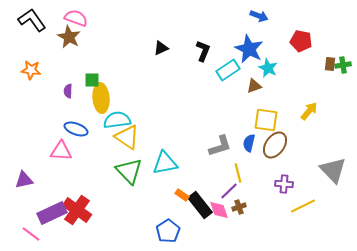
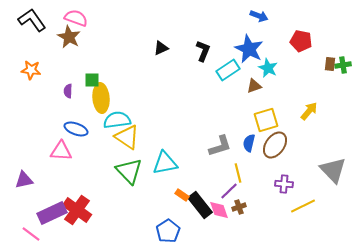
yellow square at (266, 120): rotated 25 degrees counterclockwise
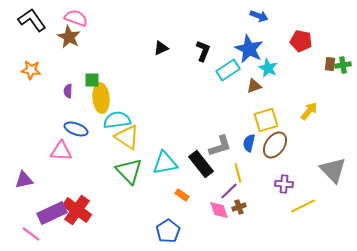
black rectangle at (200, 205): moved 1 px right, 41 px up
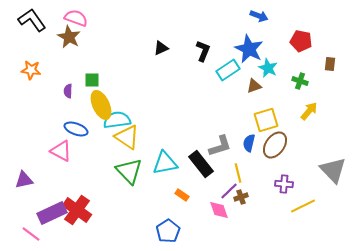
green cross at (343, 65): moved 43 px left, 16 px down; rotated 28 degrees clockwise
yellow ellipse at (101, 98): moved 7 px down; rotated 20 degrees counterclockwise
pink triangle at (61, 151): rotated 25 degrees clockwise
brown cross at (239, 207): moved 2 px right, 10 px up
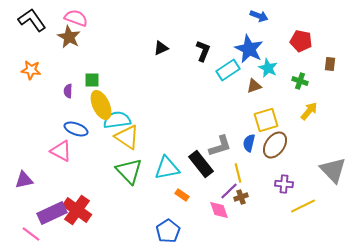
cyan triangle at (165, 163): moved 2 px right, 5 px down
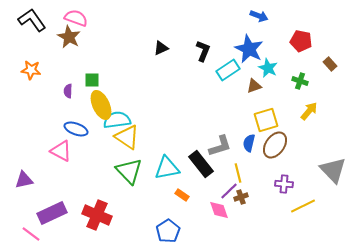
brown rectangle at (330, 64): rotated 48 degrees counterclockwise
red cross at (77, 210): moved 20 px right, 5 px down; rotated 12 degrees counterclockwise
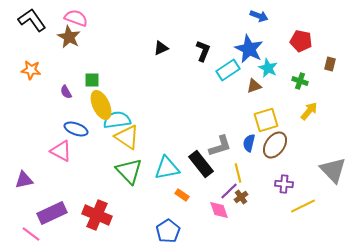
brown rectangle at (330, 64): rotated 56 degrees clockwise
purple semicircle at (68, 91): moved 2 px left, 1 px down; rotated 32 degrees counterclockwise
brown cross at (241, 197): rotated 16 degrees counterclockwise
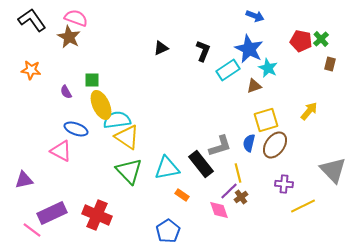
blue arrow at (259, 16): moved 4 px left
green cross at (300, 81): moved 21 px right, 42 px up; rotated 28 degrees clockwise
pink line at (31, 234): moved 1 px right, 4 px up
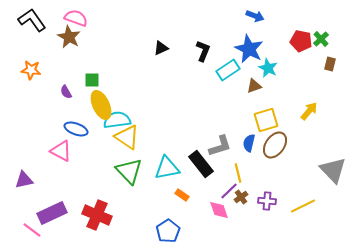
purple cross at (284, 184): moved 17 px left, 17 px down
